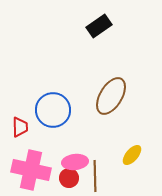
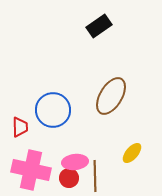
yellow ellipse: moved 2 px up
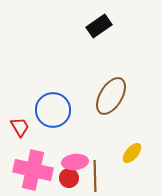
red trapezoid: rotated 30 degrees counterclockwise
pink cross: moved 2 px right
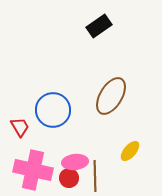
yellow ellipse: moved 2 px left, 2 px up
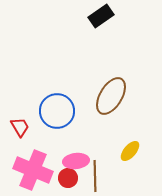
black rectangle: moved 2 px right, 10 px up
blue circle: moved 4 px right, 1 px down
pink ellipse: moved 1 px right, 1 px up
pink cross: rotated 9 degrees clockwise
red circle: moved 1 px left
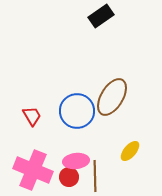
brown ellipse: moved 1 px right, 1 px down
blue circle: moved 20 px right
red trapezoid: moved 12 px right, 11 px up
red circle: moved 1 px right, 1 px up
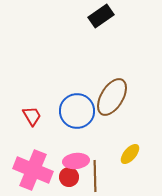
yellow ellipse: moved 3 px down
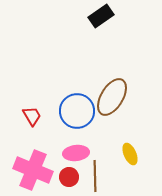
yellow ellipse: rotated 65 degrees counterclockwise
pink ellipse: moved 8 px up
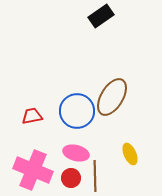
red trapezoid: rotated 70 degrees counterclockwise
pink ellipse: rotated 20 degrees clockwise
red circle: moved 2 px right, 1 px down
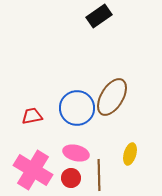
black rectangle: moved 2 px left
blue circle: moved 3 px up
yellow ellipse: rotated 40 degrees clockwise
pink cross: rotated 9 degrees clockwise
brown line: moved 4 px right, 1 px up
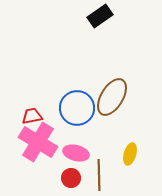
black rectangle: moved 1 px right
pink cross: moved 5 px right, 28 px up
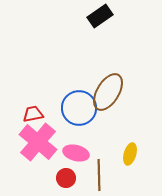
brown ellipse: moved 4 px left, 5 px up
blue circle: moved 2 px right
red trapezoid: moved 1 px right, 2 px up
pink cross: rotated 9 degrees clockwise
red circle: moved 5 px left
